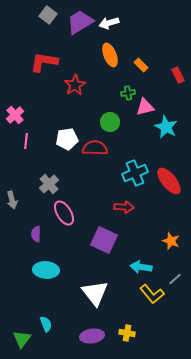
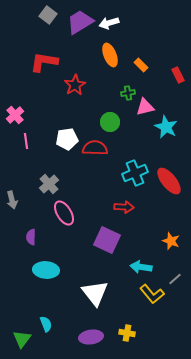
pink line: rotated 14 degrees counterclockwise
purple semicircle: moved 5 px left, 3 px down
purple square: moved 3 px right
purple ellipse: moved 1 px left, 1 px down
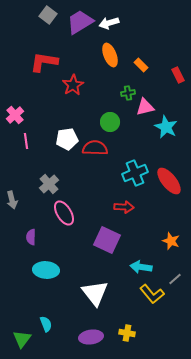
red star: moved 2 px left
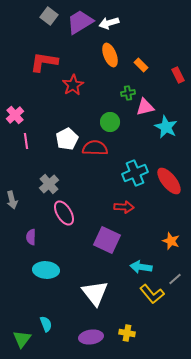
gray square: moved 1 px right, 1 px down
white pentagon: rotated 20 degrees counterclockwise
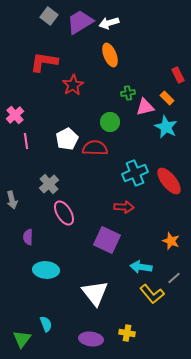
orange rectangle: moved 26 px right, 33 px down
purple semicircle: moved 3 px left
gray line: moved 1 px left, 1 px up
purple ellipse: moved 2 px down; rotated 15 degrees clockwise
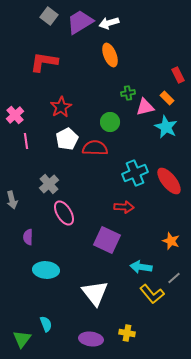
red star: moved 12 px left, 22 px down
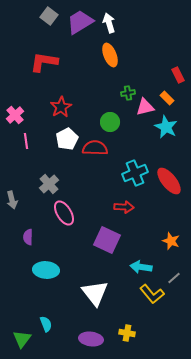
white arrow: rotated 90 degrees clockwise
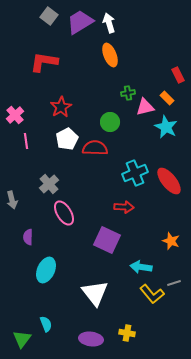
cyan ellipse: rotated 70 degrees counterclockwise
gray line: moved 5 px down; rotated 24 degrees clockwise
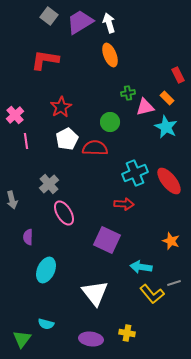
red L-shape: moved 1 px right, 2 px up
red arrow: moved 3 px up
cyan semicircle: rotated 126 degrees clockwise
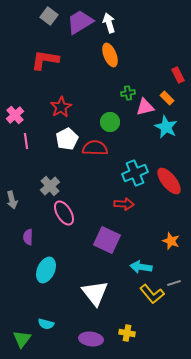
gray cross: moved 1 px right, 2 px down
